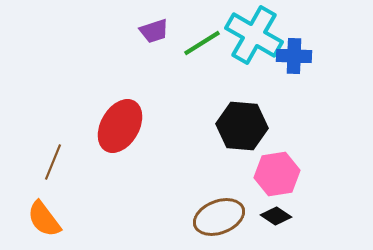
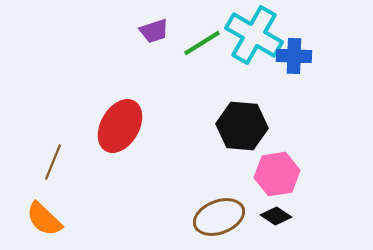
orange semicircle: rotated 9 degrees counterclockwise
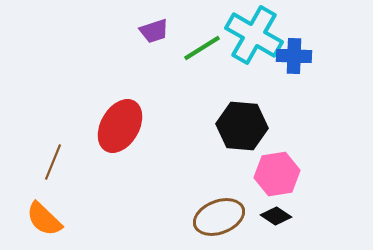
green line: moved 5 px down
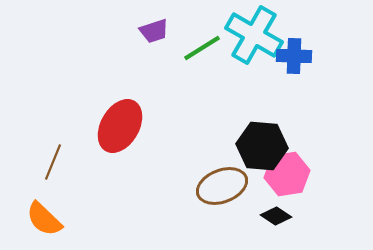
black hexagon: moved 20 px right, 20 px down
pink hexagon: moved 10 px right
brown ellipse: moved 3 px right, 31 px up
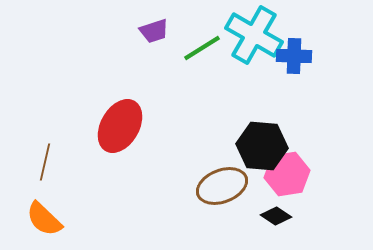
brown line: moved 8 px left; rotated 9 degrees counterclockwise
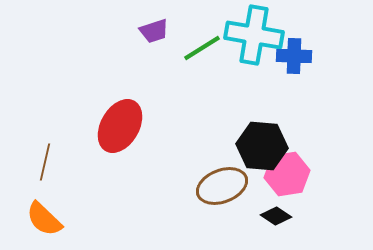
cyan cross: rotated 20 degrees counterclockwise
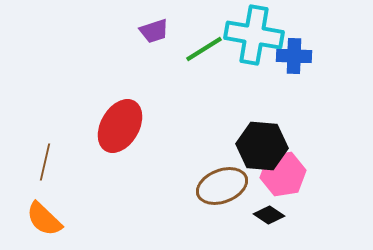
green line: moved 2 px right, 1 px down
pink hexagon: moved 4 px left
black diamond: moved 7 px left, 1 px up
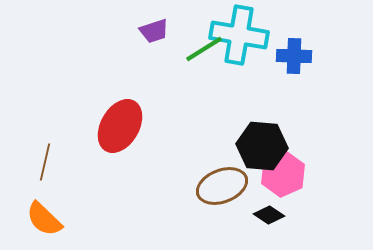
cyan cross: moved 15 px left
pink hexagon: rotated 15 degrees counterclockwise
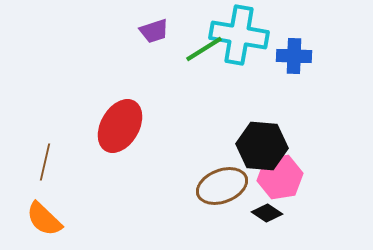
pink hexagon: moved 3 px left, 3 px down; rotated 15 degrees clockwise
black diamond: moved 2 px left, 2 px up
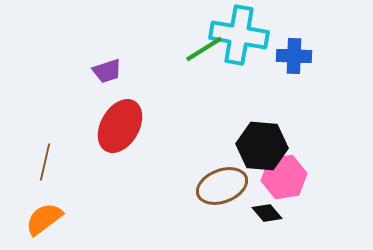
purple trapezoid: moved 47 px left, 40 px down
pink hexagon: moved 4 px right
black diamond: rotated 16 degrees clockwise
orange semicircle: rotated 99 degrees clockwise
